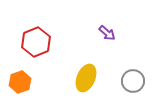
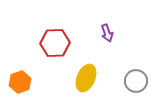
purple arrow: rotated 30 degrees clockwise
red hexagon: moved 19 px right, 1 px down; rotated 20 degrees clockwise
gray circle: moved 3 px right
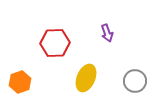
gray circle: moved 1 px left
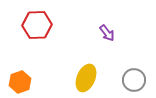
purple arrow: rotated 18 degrees counterclockwise
red hexagon: moved 18 px left, 18 px up
gray circle: moved 1 px left, 1 px up
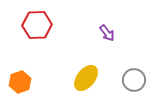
yellow ellipse: rotated 16 degrees clockwise
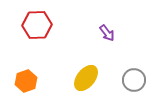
orange hexagon: moved 6 px right, 1 px up
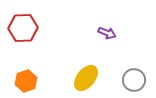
red hexagon: moved 14 px left, 3 px down
purple arrow: rotated 30 degrees counterclockwise
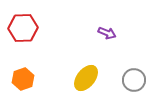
orange hexagon: moved 3 px left, 2 px up
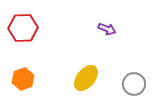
purple arrow: moved 4 px up
gray circle: moved 4 px down
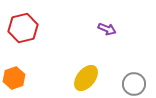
red hexagon: rotated 12 degrees counterclockwise
orange hexagon: moved 9 px left, 1 px up
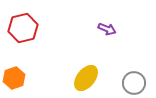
gray circle: moved 1 px up
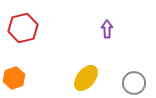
purple arrow: rotated 114 degrees counterclockwise
